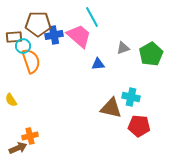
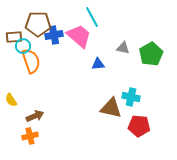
gray triangle: rotated 32 degrees clockwise
brown arrow: moved 17 px right, 32 px up
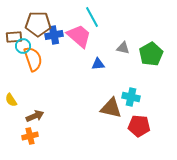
orange semicircle: moved 2 px right, 2 px up
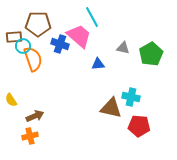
blue cross: moved 6 px right, 9 px down; rotated 30 degrees clockwise
